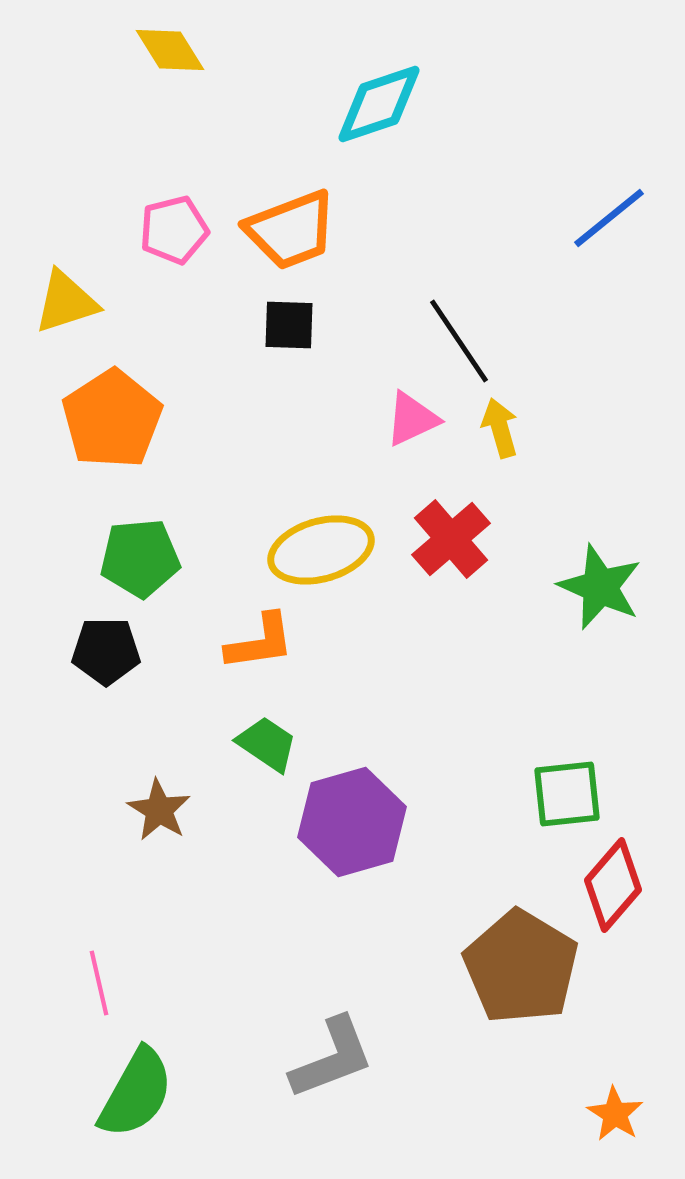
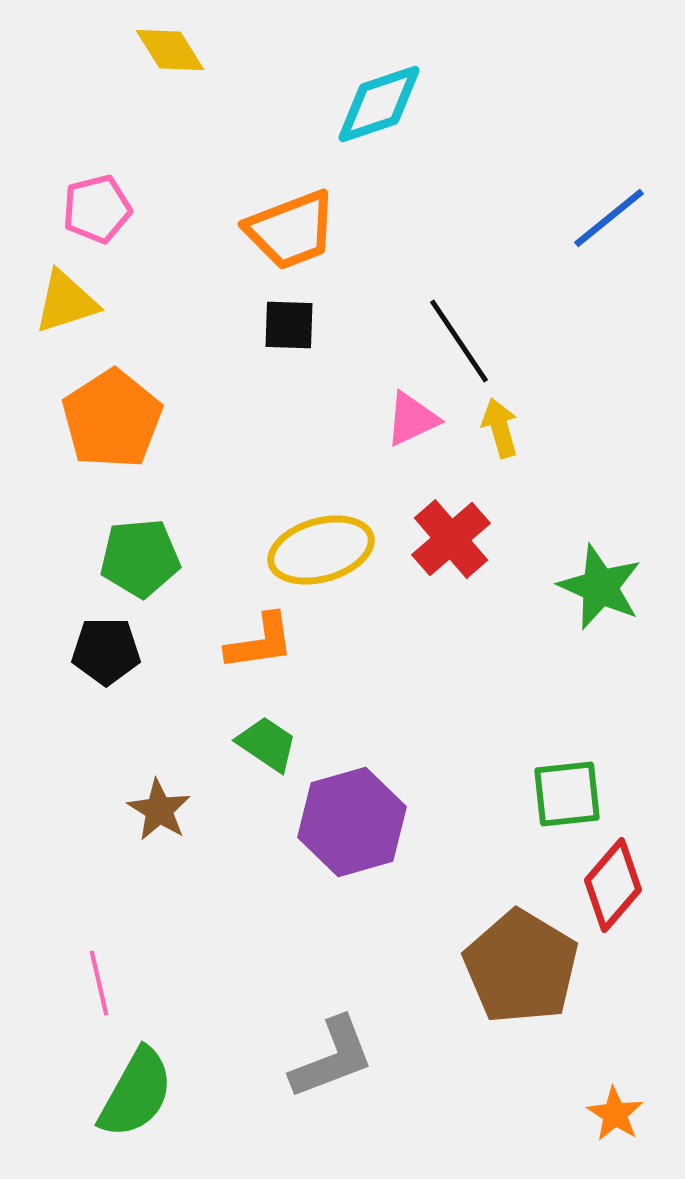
pink pentagon: moved 77 px left, 21 px up
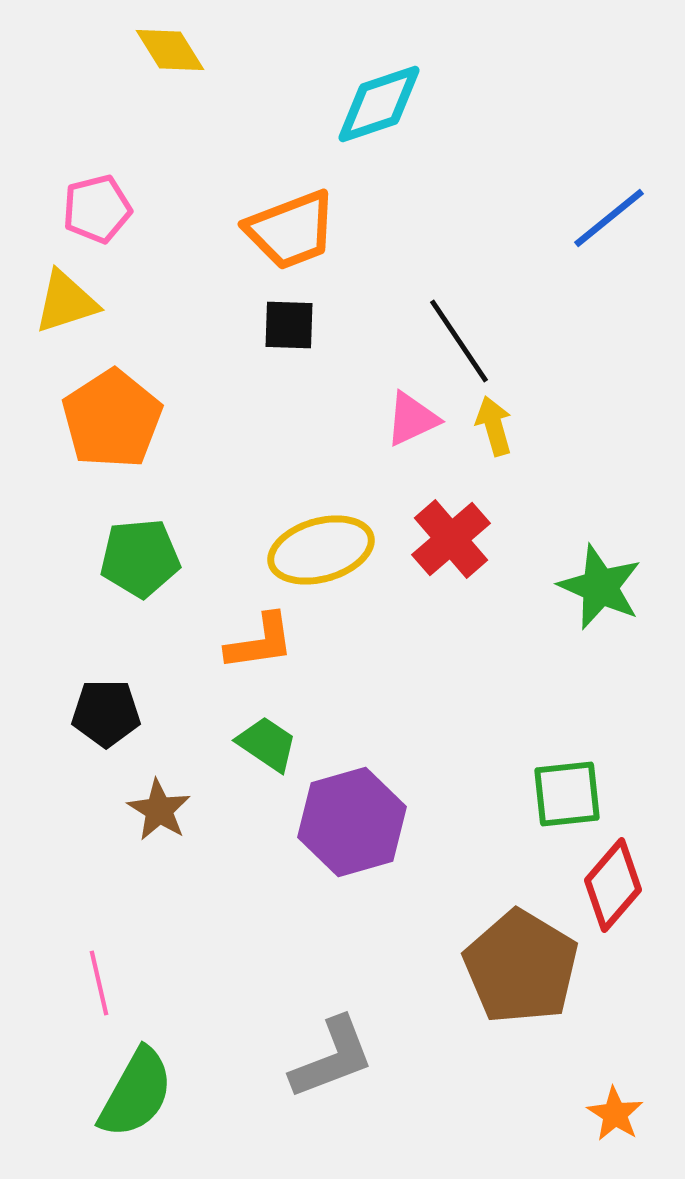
yellow arrow: moved 6 px left, 2 px up
black pentagon: moved 62 px down
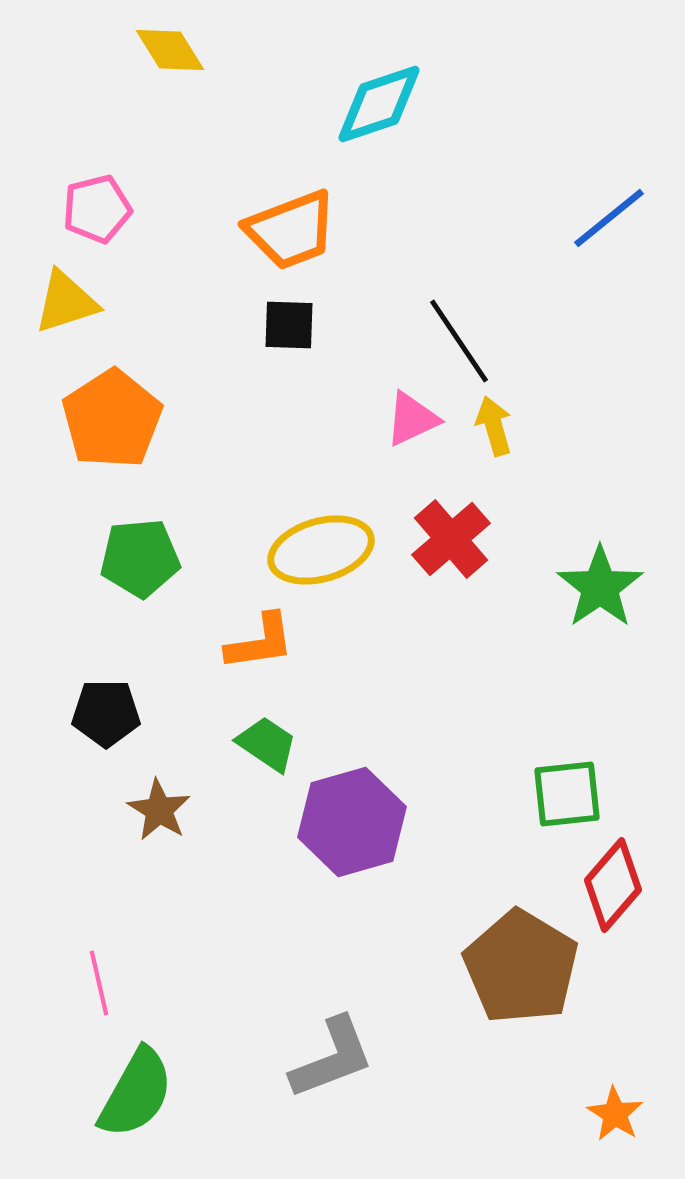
green star: rotated 14 degrees clockwise
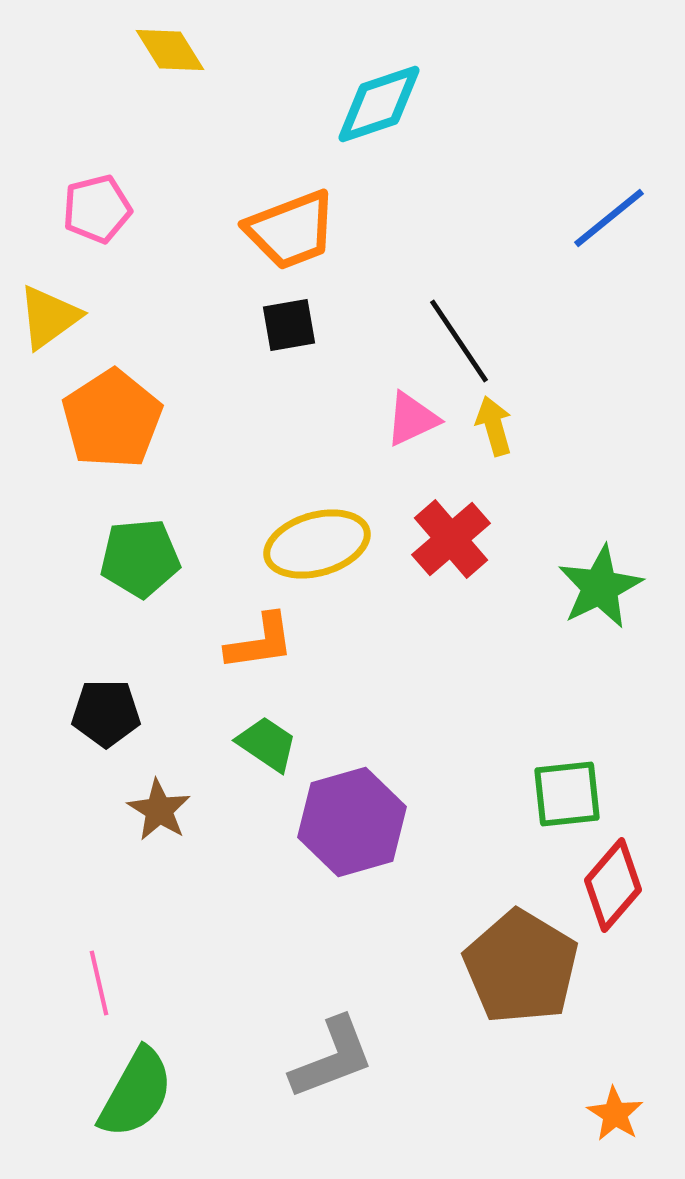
yellow triangle: moved 17 px left, 15 px down; rotated 18 degrees counterclockwise
black square: rotated 12 degrees counterclockwise
yellow ellipse: moved 4 px left, 6 px up
green star: rotated 8 degrees clockwise
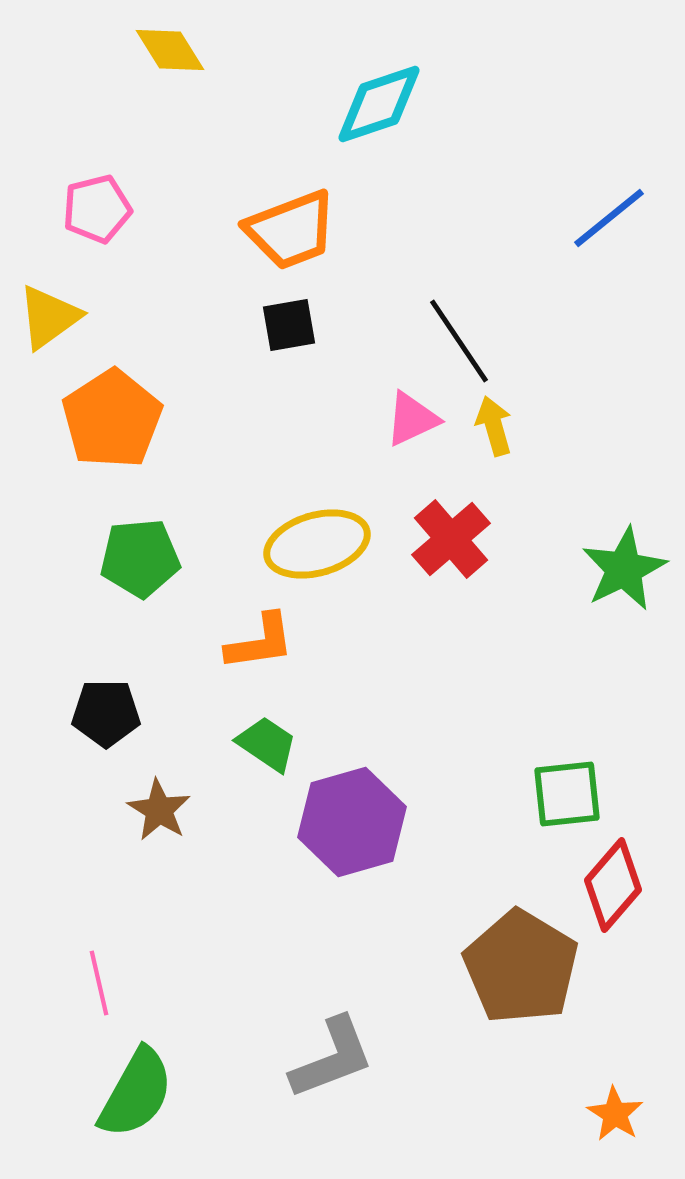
green star: moved 24 px right, 18 px up
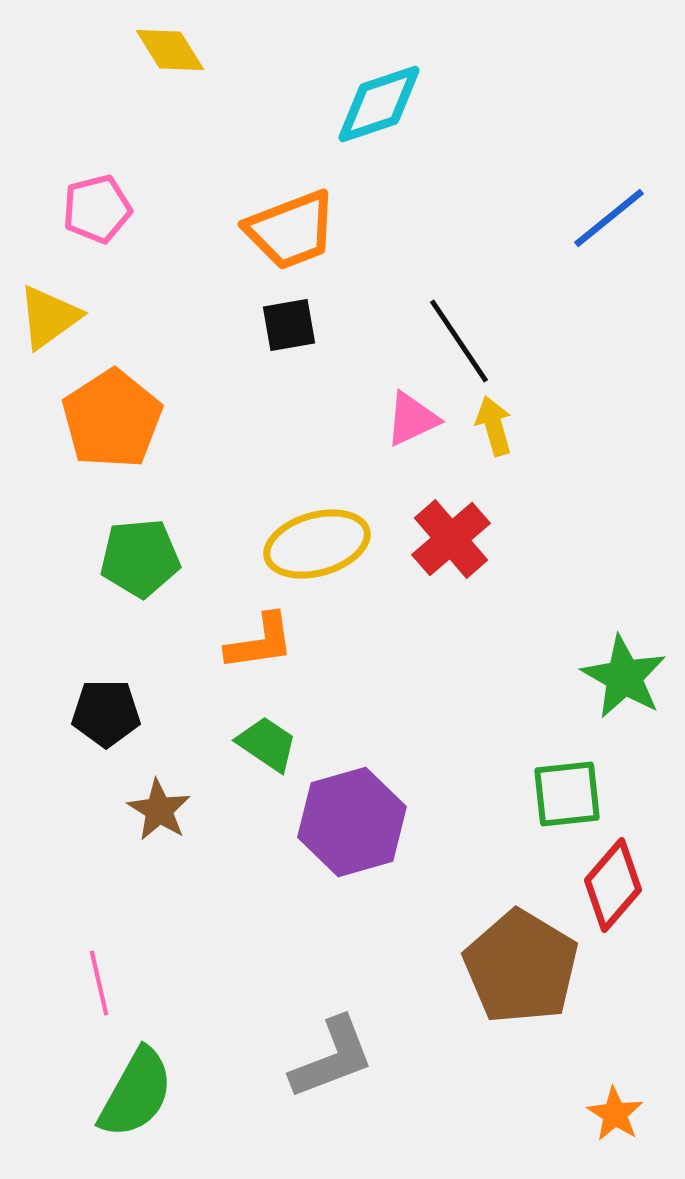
green star: moved 108 px down; rotated 16 degrees counterclockwise
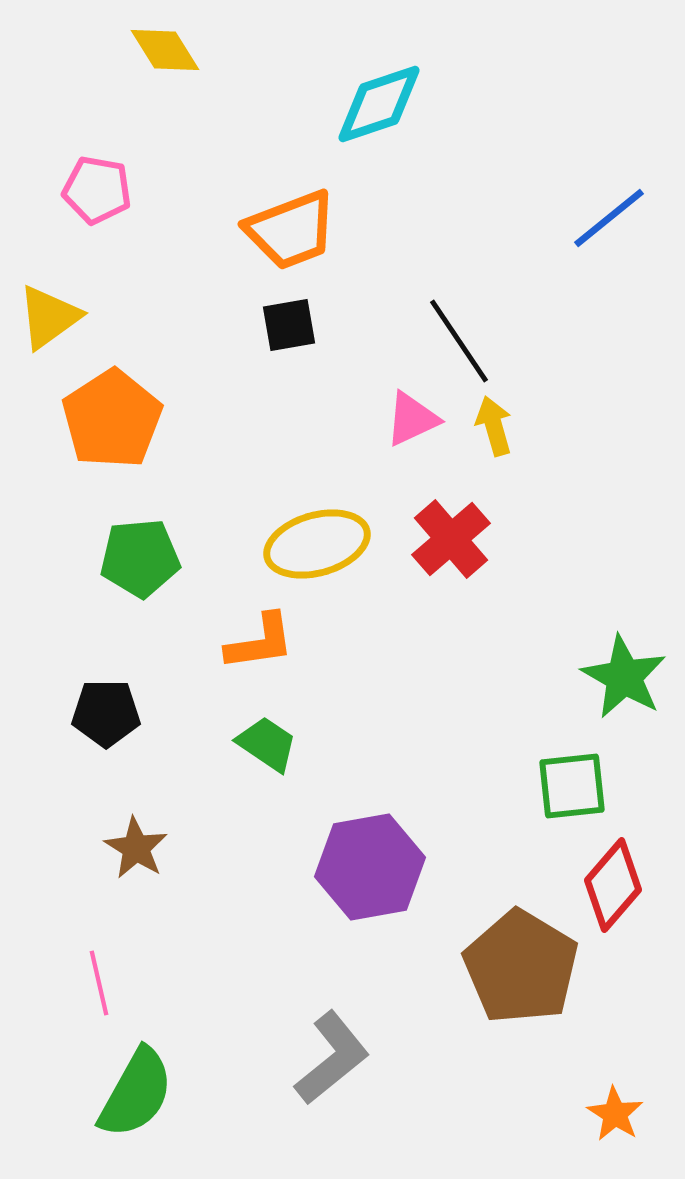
yellow diamond: moved 5 px left
pink pentagon: moved 19 px up; rotated 24 degrees clockwise
green square: moved 5 px right, 8 px up
brown star: moved 23 px left, 38 px down
purple hexagon: moved 18 px right, 45 px down; rotated 6 degrees clockwise
gray L-shape: rotated 18 degrees counterclockwise
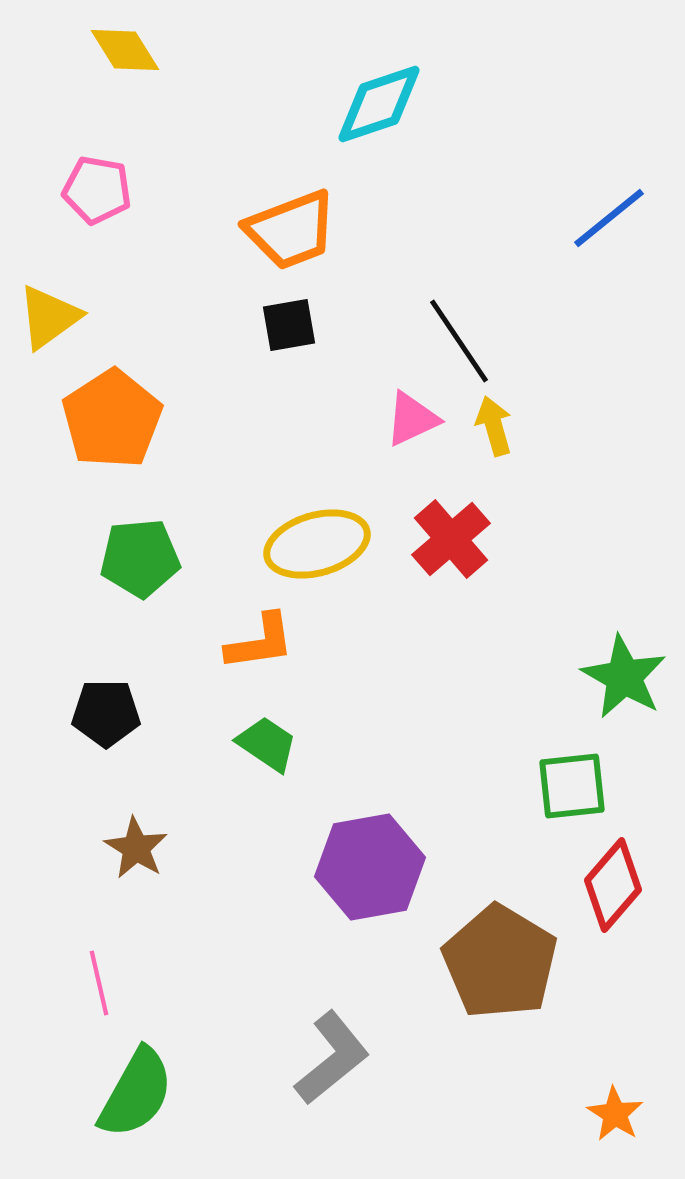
yellow diamond: moved 40 px left
brown pentagon: moved 21 px left, 5 px up
